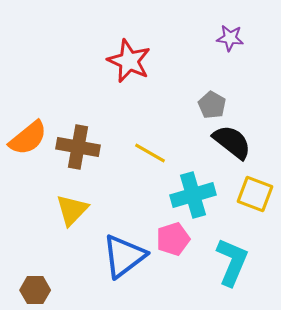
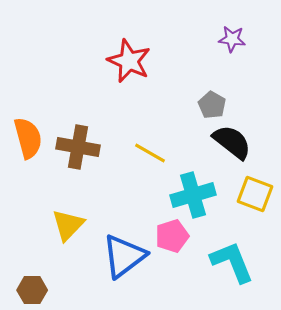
purple star: moved 2 px right, 1 px down
orange semicircle: rotated 66 degrees counterclockwise
yellow triangle: moved 4 px left, 15 px down
pink pentagon: moved 1 px left, 3 px up
cyan L-shape: rotated 45 degrees counterclockwise
brown hexagon: moved 3 px left
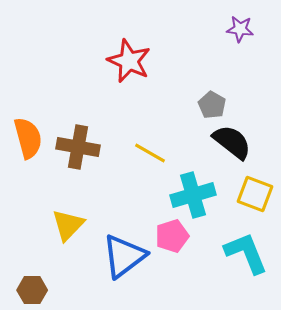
purple star: moved 8 px right, 10 px up
cyan L-shape: moved 14 px right, 9 px up
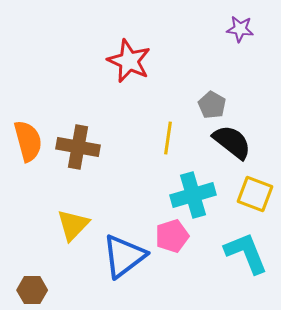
orange semicircle: moved 3 px down
yellow line: moved 18 px right, 15 px up; rotated 68 degrees clockwise
yellow triangle: moved 5 px right
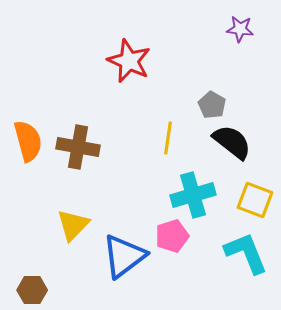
yellow square: moved 6 px down
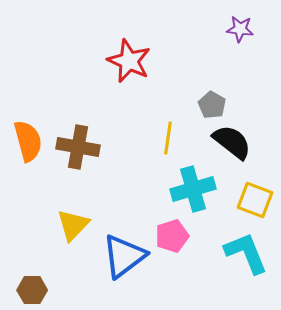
cyan cross: moved 6 px up
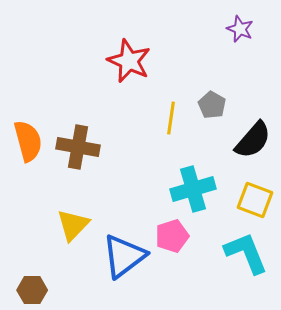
purple star: rotated 16 degrees clockwise
yellow line: moved 3 px right, 20 px up
black semicircle: moved 21 px right, 2 px up; rotated 93 degrees clockwise
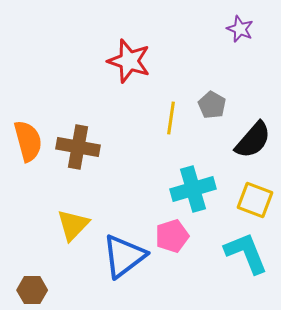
red star: rotated 6 degrees counterclockwise
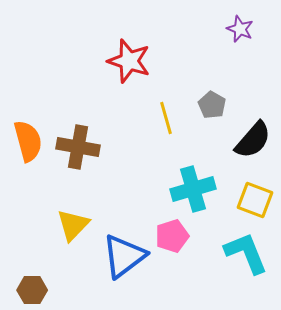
yellow line: moved 5 px left; rotated 24 degrees counterclockwise
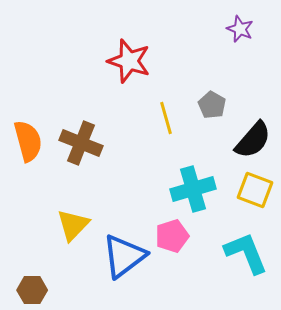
brown cross: moved 3 px right, 4 px up; rotated 12 degrees clockwise
yellow square: moved 10 px up
